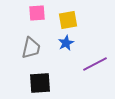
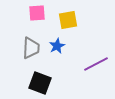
blue star: moved 9 px left, 3 px down
gray trapezoid: rotated 10 degrees counterclockwise
purple line: moved 1 px right
black square: rotated 25 degrees clockwise
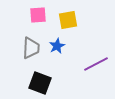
pink square: moved 1 px right, 2 px down
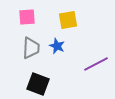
pink square: moved 11 px left, 2 px down
blue star: rotated 21 degrees counterclockwise
black square: moved 2 px left, 1 px down
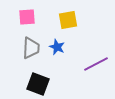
blue star: moved 1 px down
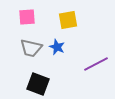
gray trapezoid: rotated 100 degrees clockwise
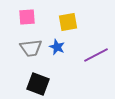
yellow square: moved 2 px down
gray trapezoid: rotated 20 degrees counterclockwise
purple line: moved 9 px up
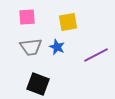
gray trapezoid: moved 1 px up
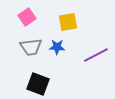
pink square: rotated 30 degrees counterclockwise
blue star: rotated 21 degrees counterclockwise
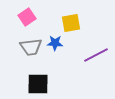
yellow square: moved 3 px right, 1 px down
blue star: moved 2 px left, 4 px up
black square: rotated 20 degrees counterclockwise
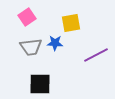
black square: moved 2 px right
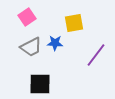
yellow square: moved 3 px right
gray trapezoid: rotated 20 degrees counterclockwise
purple line: rotated 25 degrees counterclockwise
